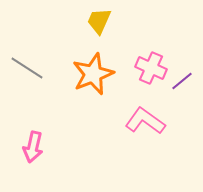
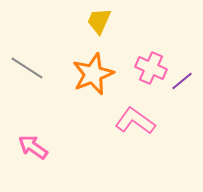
pink L-shape: moved 10 px left
pink arrow: rotated 112 degrees clockwise
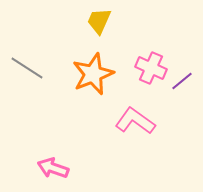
pink arrow: moved 20 px right, 21 px down; rotated 16 degrees counterclockwise
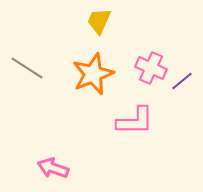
pink L-shape: rotated 144 degrees clockwise
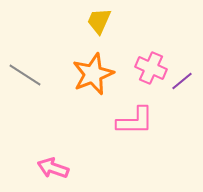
gray line: moved 2 px left, 7 px down
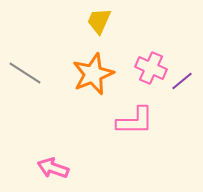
gray line: moved 2 px up
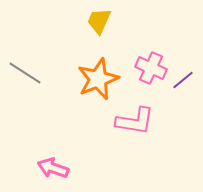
orange star: moved 5 px right, 5 px down
purple line: moved 1 px right, 1 px up
pink L-shape: rotated 9 degrees clockwise
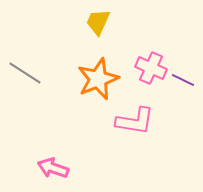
yellow trapezoid: moved 1 px left, 1 px down
purple line: rotated 65 degrees clockwise
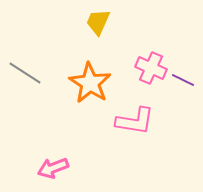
orange star: moved 8 px left, 4 px down; rotated 18 degrees counterclockwise
pink arrow: rotated 40 degrees counterclockwise
